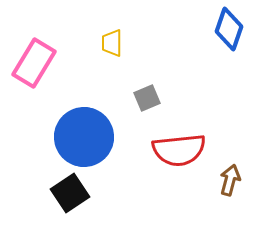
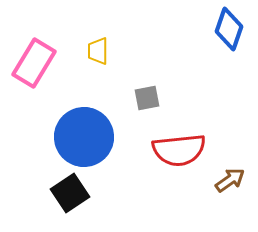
yellow trapezoid: moved 14 px left, 8 px down
gray square: rotated 12 degrees clockwise
brown arrow: rotated 40 degrees clockwise
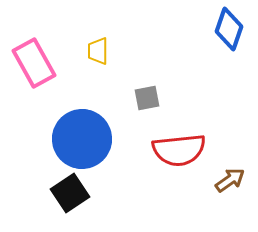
pink rectangle: rotated 60 degrees counterclockwise
blue circle: moved 2 px left, 2 px down
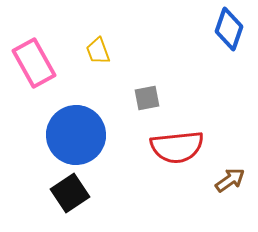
yellow trapezoid: rotated 20 degrees counterclockwise
blue circle: moved 6 px left, 4 px up
red semicircle: moved 2 px left, 3 px up
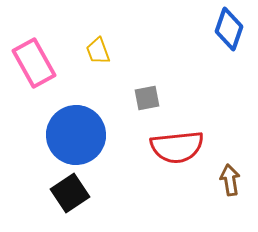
brown arrow: rotated 64 degrees counterclockwise
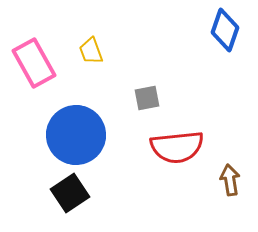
blue diamond: moved 4 px left, 1 px down
yellow trapezoid: moved 7 px left
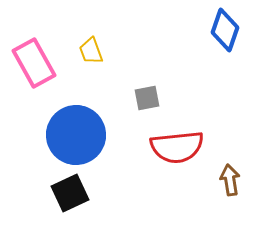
black square: rotated 9 degrees clockwise
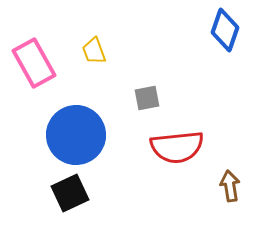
yellow trapezoid: moved 3 px right
brown arrow: moved 6 px down
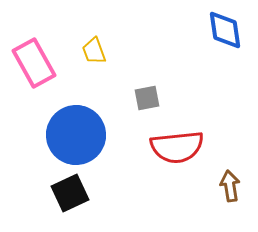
blue diamond: rotated 27 degrees counterclockwise
